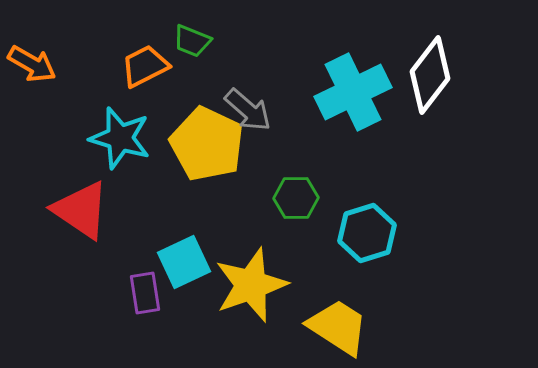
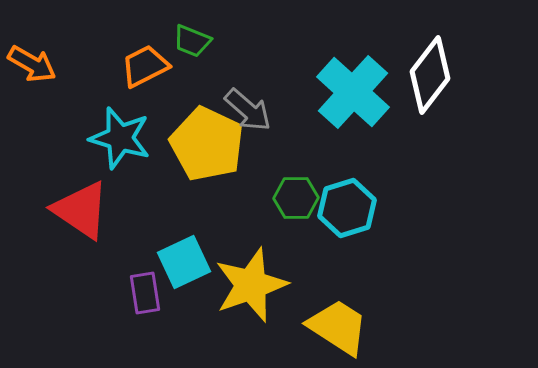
cyan cross: rotated 22 degrees counterclockwise
cyan hexagon: moved 20 px left, 25 px up
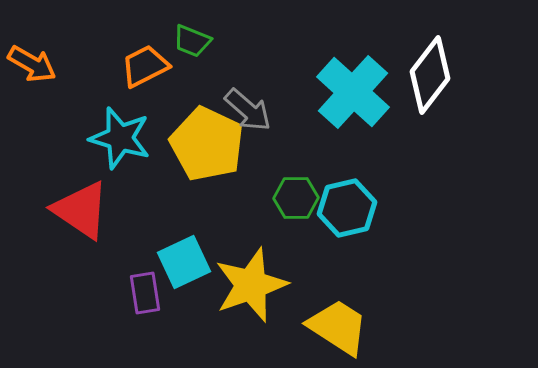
cyan hexagon: rotated 4 degrees clockwise
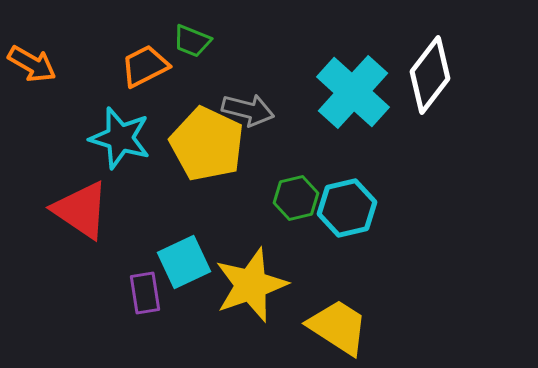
gray arrow: rotated 27 degrees counterclockwise
green hexagon: rotated 12 degrees counterclockwise
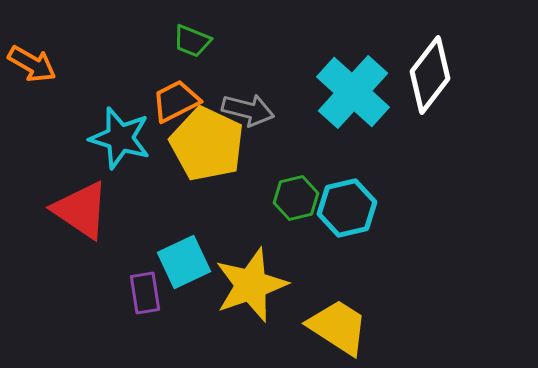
orange trapezoid: moved 31 px right, 35 px down
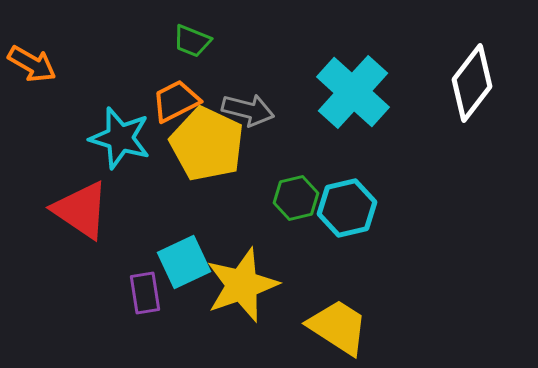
white diamond: moved 42 px right, 8 px down
yellow star: moved 9 px left
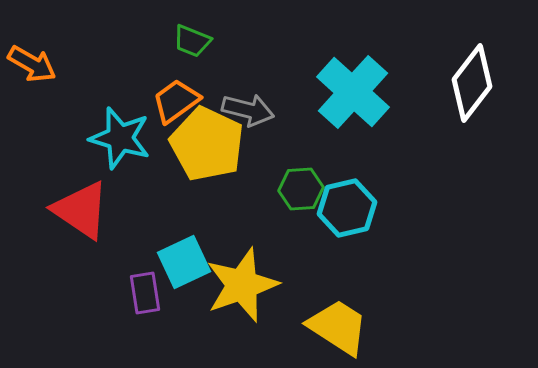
orange trapezoid: rotated 9 degrees counterclockwise
green hexagon: moved 5 px right, 9 px up; rotated 9 degrees clockwise
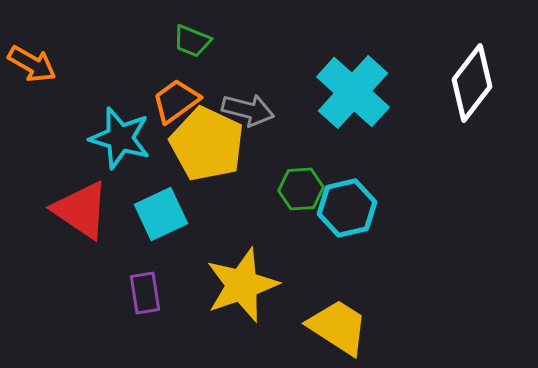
cyan square: moved 23 px left, 48 px up
